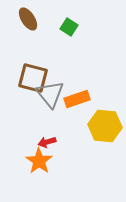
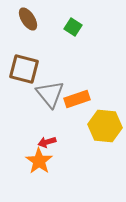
green square: moved 4 px right
brown square: moved 9 px left, 9 px up
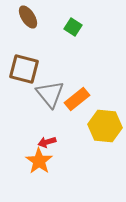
brown ellipse: moved 2 px up
orange rectangle: rotated 20 degrees counterclockwise
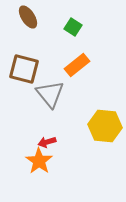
orange rectangle: moved 34 px up
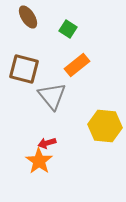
green square: moved 5 px left, 2 px down
gray triangle: moved 2 px right, 2 px down
red arrow: moved 1 px down
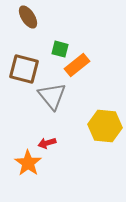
green square: moved 8 px left, 20 px down; rotated 18 degrees counterclockwise
orange star: moved 11 px left, 2 px down
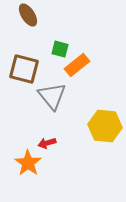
brown ellipse: moved 2 px up
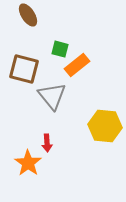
red arrow: rotated 78 degrees counterclockwise
